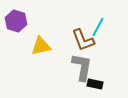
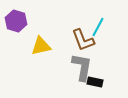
black rectangle: moved 2 px up
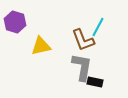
purple hexagon: moved 1 px left, 1 px down
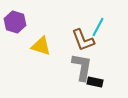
yellow triangle: rotated 30 degrees clockwise
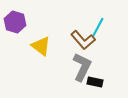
brown L-shape: rotated 20 degrees counterclockwise
yellow triangle: rotated 20 degrees clockwise
gray L-shape: rotated 16 degrees clockwise
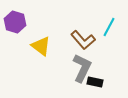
cyan line: moved 11 px right
gray L-shape: moved 1 px down
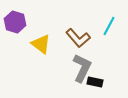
cyan line: moved 1 px up
brown L-shape: moved 5 px left, 2 px up
yellow triangle: moved 2 px up
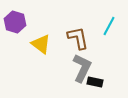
brown L-shape: rotated 150 degrees counterclockwise
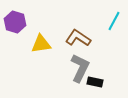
cyan line: moved 5 px right, 5 px up
brown L-shape: rotated 45 degrees counterclockwise
yellow triangle: rotated 45 degrees counterclockwise
gray L-shape: moved 2 px left
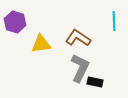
cyan line: rotated 30 degrees counterclockwise
